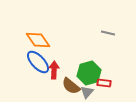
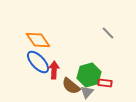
gray line: rotated 32 degrees clockwise
green hexagon: moved 2 px down
red rectangle: moved 1 px right
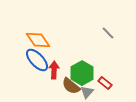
blue ellipse: moved 1 px left, 2 px up
green hexagon: moved 7 px left, 2 px up; rotated 15 degrees counterclockwise
red rectangle: rotated 32 degrees clockwise
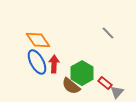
blue ellipse: moved 2 px down; rotated 15 degrees clockwise
red arrow: moved 6 px up
gray triangle: moved 30 px right
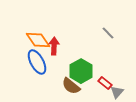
red arrow: moved 18 px up
green hexagon: moved 1 px left, 2 px up
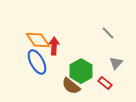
gray triangle: moved 1 px left, 29 px up
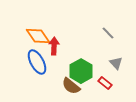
orange diamond: moved 4 px up
gray triangle: rotated 24 degrees counterclockwise
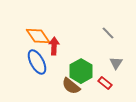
gray triangle: rotated 16 degrees clockwise
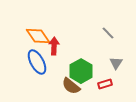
red rectangle: moved 1 px down; rotated 56 degrees counterclockwise
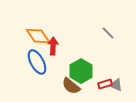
red arrow: moved 1 px left
gray triangle: moved 22 px down; rotated 40 degrees counterclockwise
